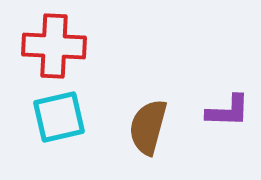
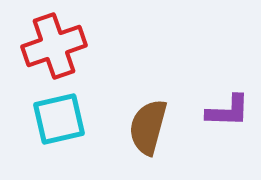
red cross: rotated 22 degrees counterclockwise
cyan square: moved 2 px down
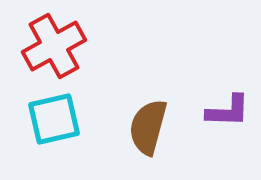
red cross: rotated 10 degrees counterclockwise
cyan square: moved 5 px left
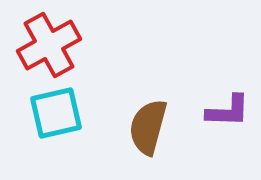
red cross: moved 5 px left, 1 px up
cyan square: moved 2 px right, 6 px up
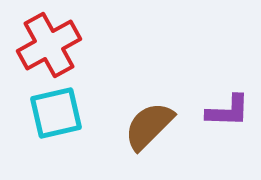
brown semicircle: moved 1 px right, 1 px up; rotated 30 degrees clockwise
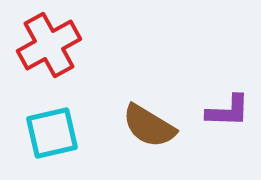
cyan square: moved 4 px left, 20 px down
brown semicircle: rotated 104 degrees counterclockwise
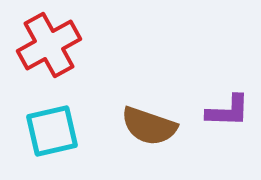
brown semicircle: rotated 12 degrees counterclockwise
cyan square: moved 2 px up
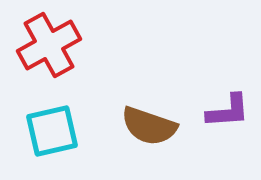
purple L-shape: rotated 6 degrees counterclockwise
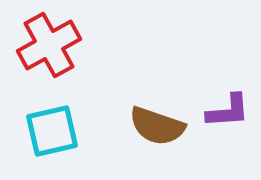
brown semicircle: moved 8 px right
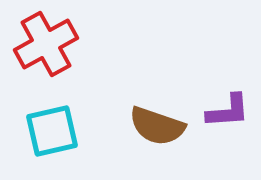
red cross: moved 3 px left, 1 px up
